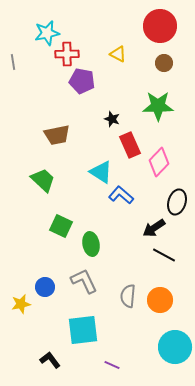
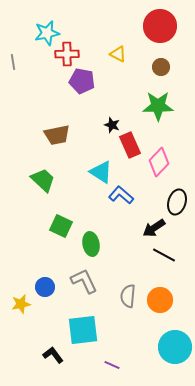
brown circle: moved 3 px left, 4 px down
black star: moved 6 px down
black L-shape: moved 3 px right, 5 px up
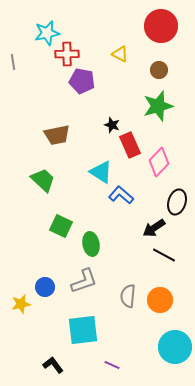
red circle: moved 1 px right
yellow triangle: moved 2 px right
brown circle: moved 2 px left, 3 px down
green star: rotated 16 degrees counterclockwise
gray L-shape: rotated 96 degrees clockwise
black L-shape: moved 10 px down
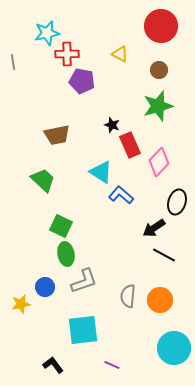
green ellipse: moved 25 px left, 10 px down
cyan circle: moved 1 px left, 1 px down
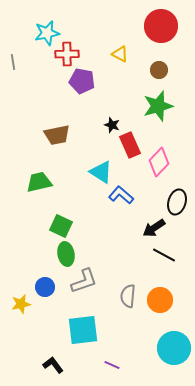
green trapezoid: moved 4 px left, 2 px down; rotated 56 degrees counterclockwise
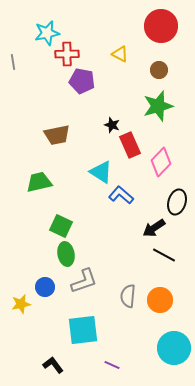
pink diamond: moved 2 px right
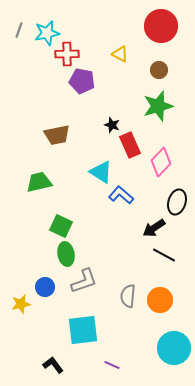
gray line: moved 6 px right, 32 px up; rotated 28 degrees clockwise
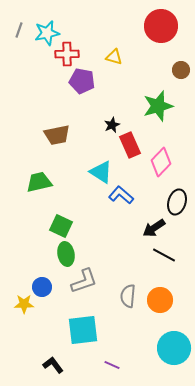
yellow triangle: moved 6 px left, 3 px down; rotated 12 degrees counterclockwise
brown circle: moved 22 px right
black star: rotated 28 degrees clockwise
blue circle: moved 3 px left
yellow star: moved 3 px right; rotated 12 degrees clockwise
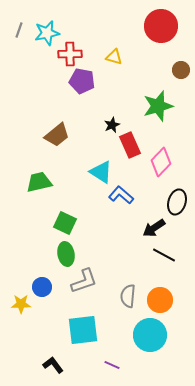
red cross: moved 3 px right
brown trapezoid: rotated 28 degrees counterclockwise
green square: moved 4 px right, 3 px up
yellow star: moved 3 px left
cyan circle: moved 24 px left, 13 px up
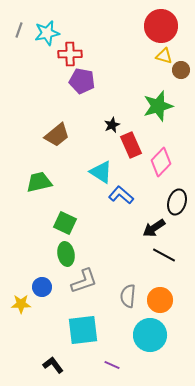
yellow triangle: moved 50 px right, 1 px up
red rectangle: moved 1 px right
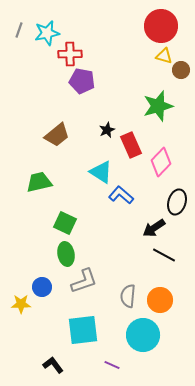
black star: moved 5 px left, 5 px down
cyan circle: moved 7 px left
